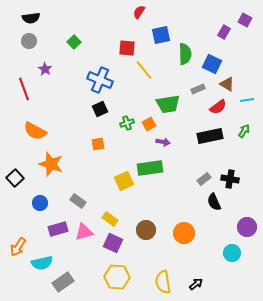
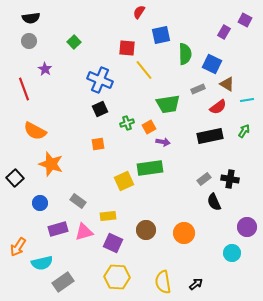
orange square at (149, 124): moved 3 px down
yellow rectangle at (110, 219): moved 2 px left, 3 px up; rotated 42 degrees counterclockwise
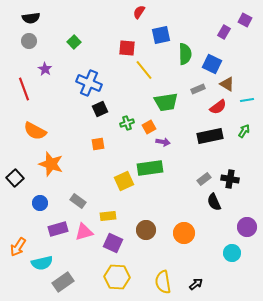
blue cross at (100, 80): moved 11 px left, 3 px down
green trapezoid at (168, 104): moved 2 px left, 2 px up
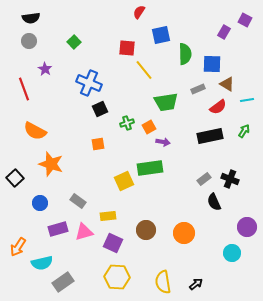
blue square at (212, 64): rotated 24 degrees counterclockwise
black cross at (230, 179): rotated 12 degrees clockwise
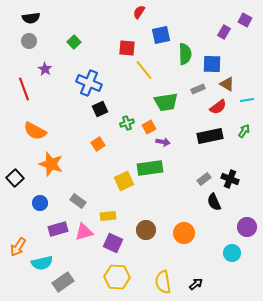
orange square at (98, 144): rotated 24 degrees counterclockwise
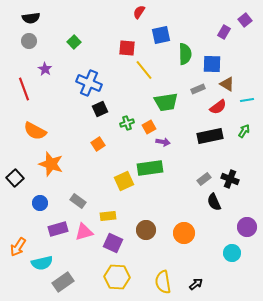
purple square at (245, 20): rotated 24 degrees clockwise
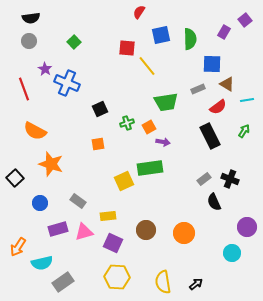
green semicircle at (185, 54): moved 5 px right, 15 px up
yellow line at (144, 70): moved 3 px right, 4 px up
blue cross at (89, 83): moved 22 px left
black rectangle at (210, 136): rotated 75 degrees clockwise
orange square at (98, 144): rotated 24 degrees clockwise
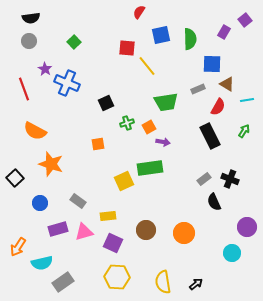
red semicircle at (218, 107): rotated 24 degrees counterclockwise
black square at (100, 109): moved 6 px right, 6 px up
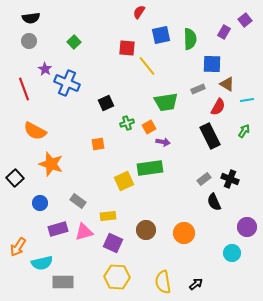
gray rectangle at (63, 282): rotated 35 degrees clockwise
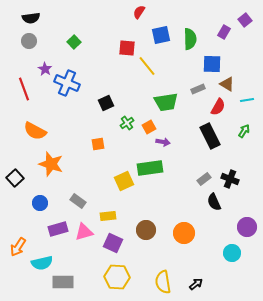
green cross at (127, 123): rotated 16 degrees counterclockwise
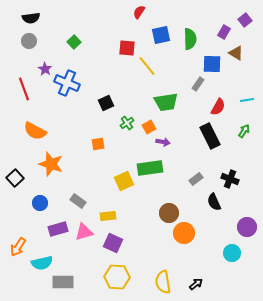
brown triangle at (227, 84): moved 9 px right, 31 px up
gray rectangle at (198, 89): moved 5 px up; rotated 32 degrees counterclockwise
gray rectangle at (204, 179): moved 8 px left
brown circle at (146, 230): moved 23 px right, 17 px up
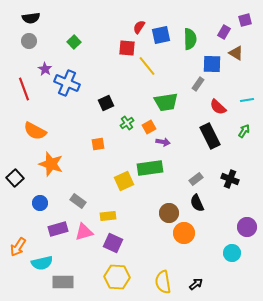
red semicircle at (139, 12): moved 15 px down
purple square at (245, 20): rotated 24 degrees clockwise
red semicircle at (218, 107): rotated 102 degrees clockwise
black semicircle at (214, 202): moved 17 px left, 1 px down
